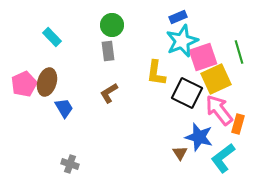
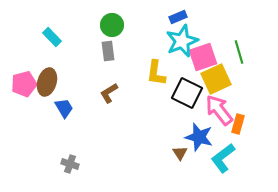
pink pentagon: rotated 10 degrees clockwise
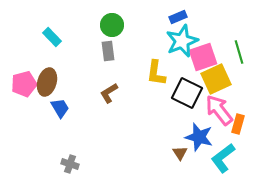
blue trapezoid: moved 4 px left
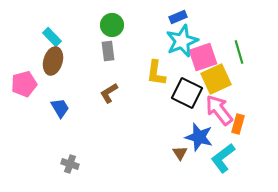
brown ellipse: moved 6 px right, 21 px up
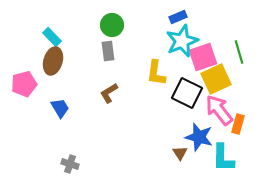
cyan L-shape: rotated 52 degrees counterclockwise
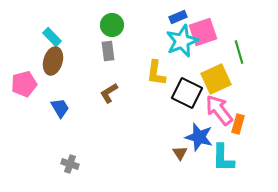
pink square: moved 25 px up
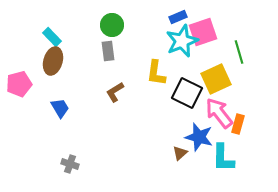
pink pentagon: moved 5 px left
brown L-shape: moved 6 px right, 1 px up
pink arrow: moved 3 px down
brown triangle: rotated 21 degrees clockwise
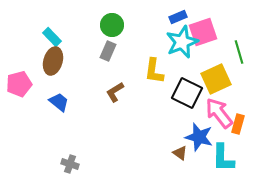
cyan star: moved 1 px down
gray rectangle: rotated 30 degrees clockwise
yellow L-shape: moved 2 px left, 2 px up
blue trapezoid: moved 1 px left, 6 px up; rotated 20 degrees counterclockwise
brown triangle: rotated 42 degrees counterclockwise
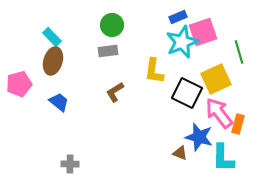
gray rectangle: rotated 60 degrees clockwise
brown triangle: rotated 14 degrees counterclockwise
gray cross: rotated 18 degrees counterclockwise
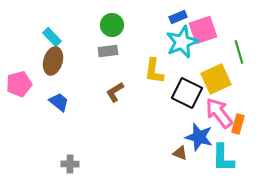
pink square: moved 2 px up
